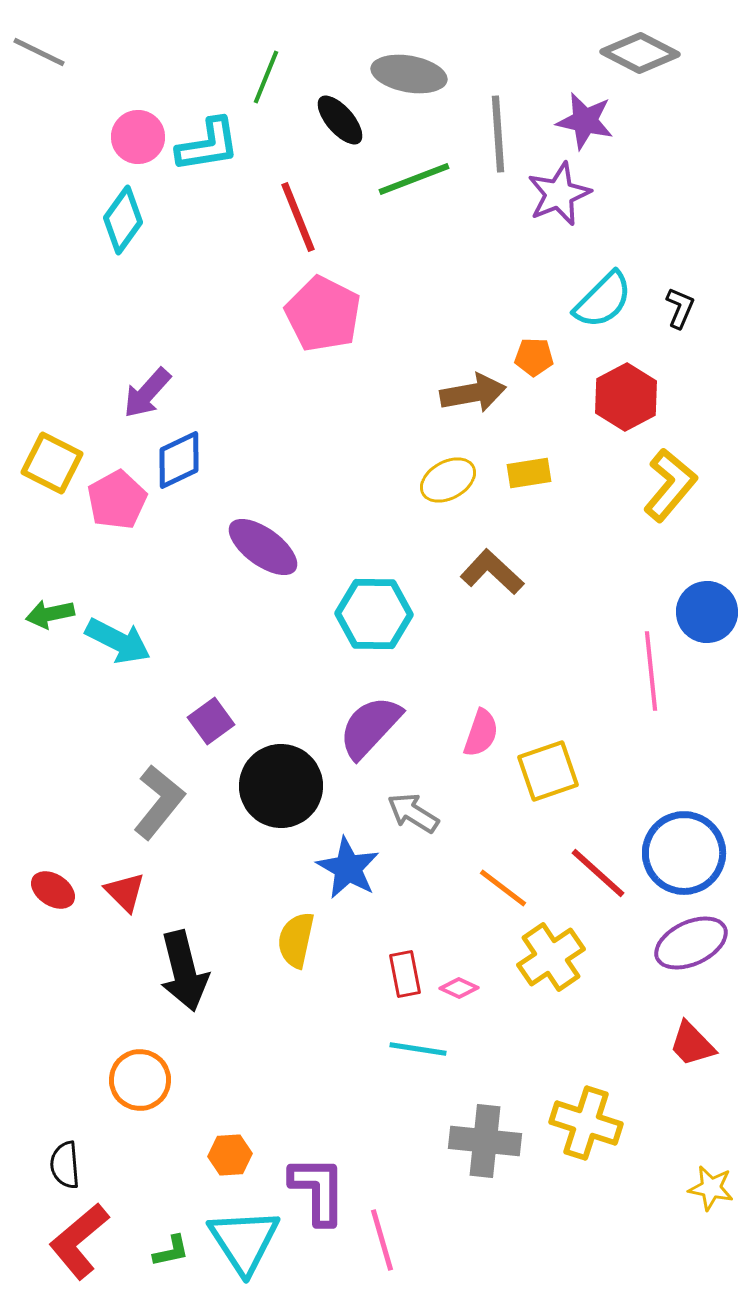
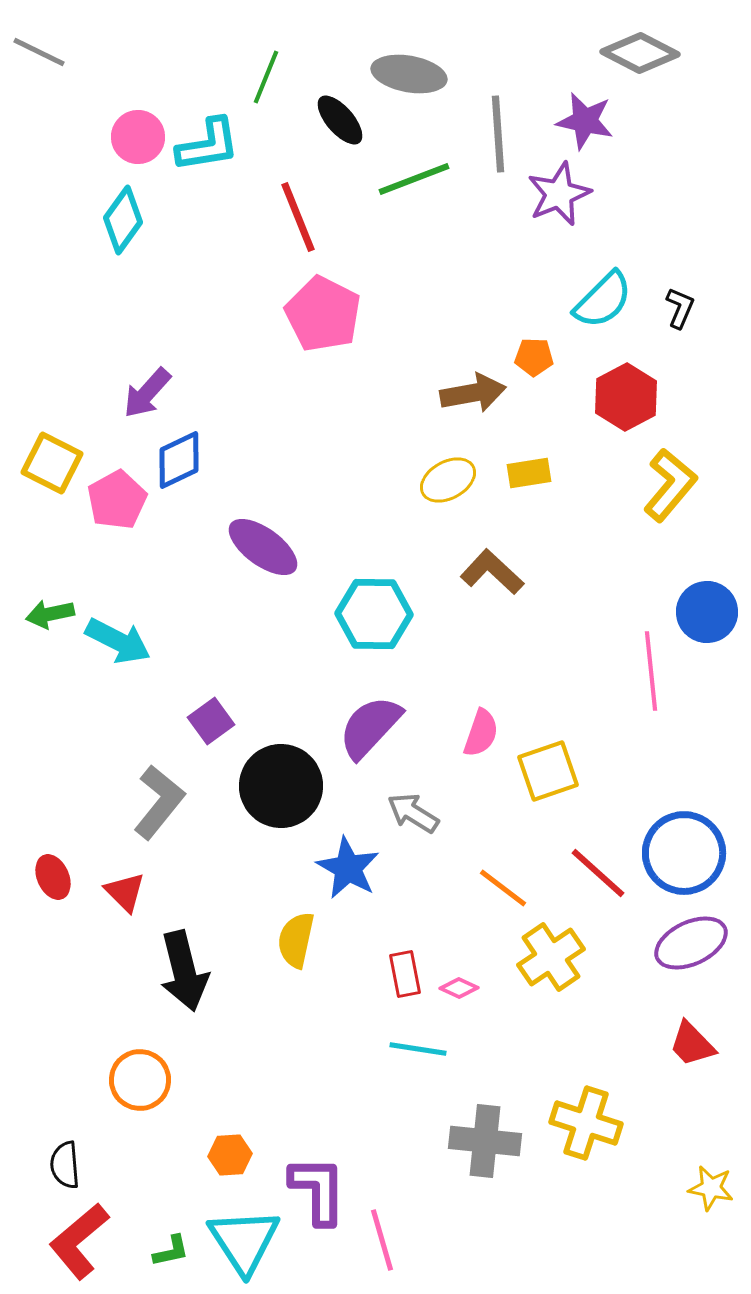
red ellipse at (53, 890): moved 13 px up; rotated 33 degrees clockwise
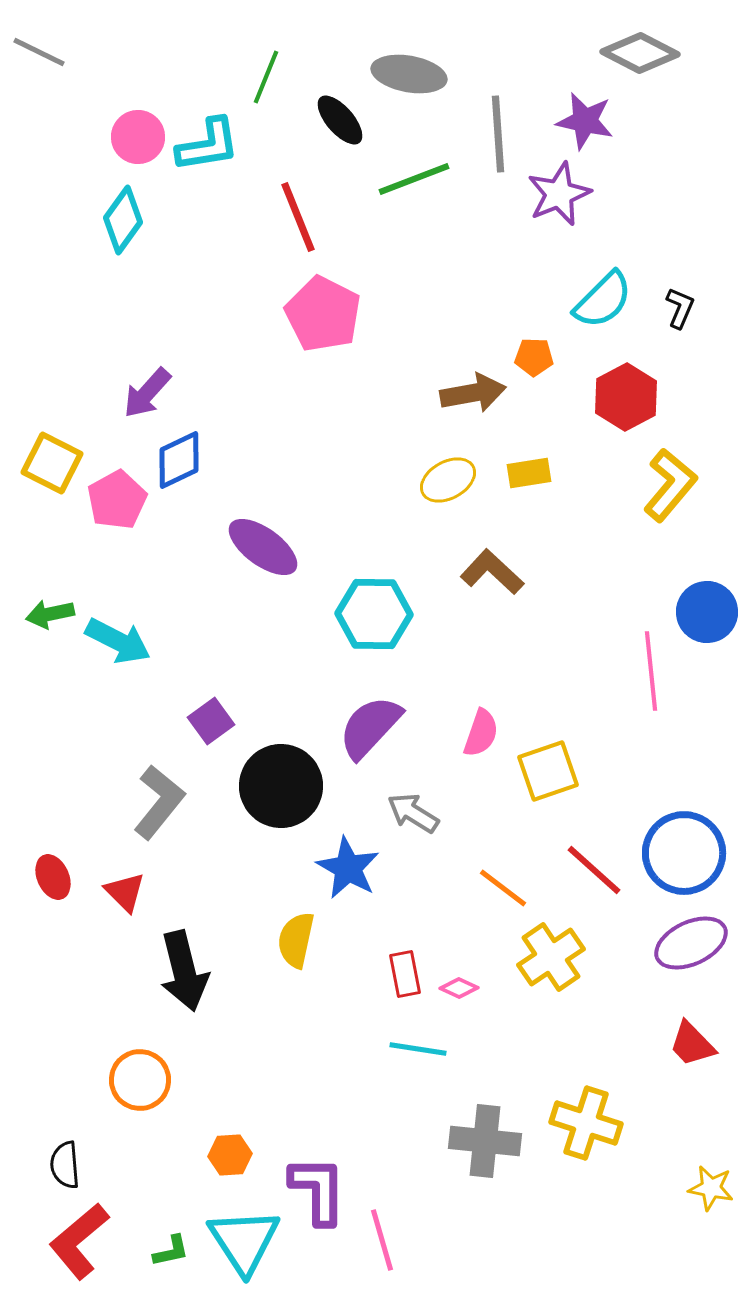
red line at (598, 873): moved 4 px left, 3 px up
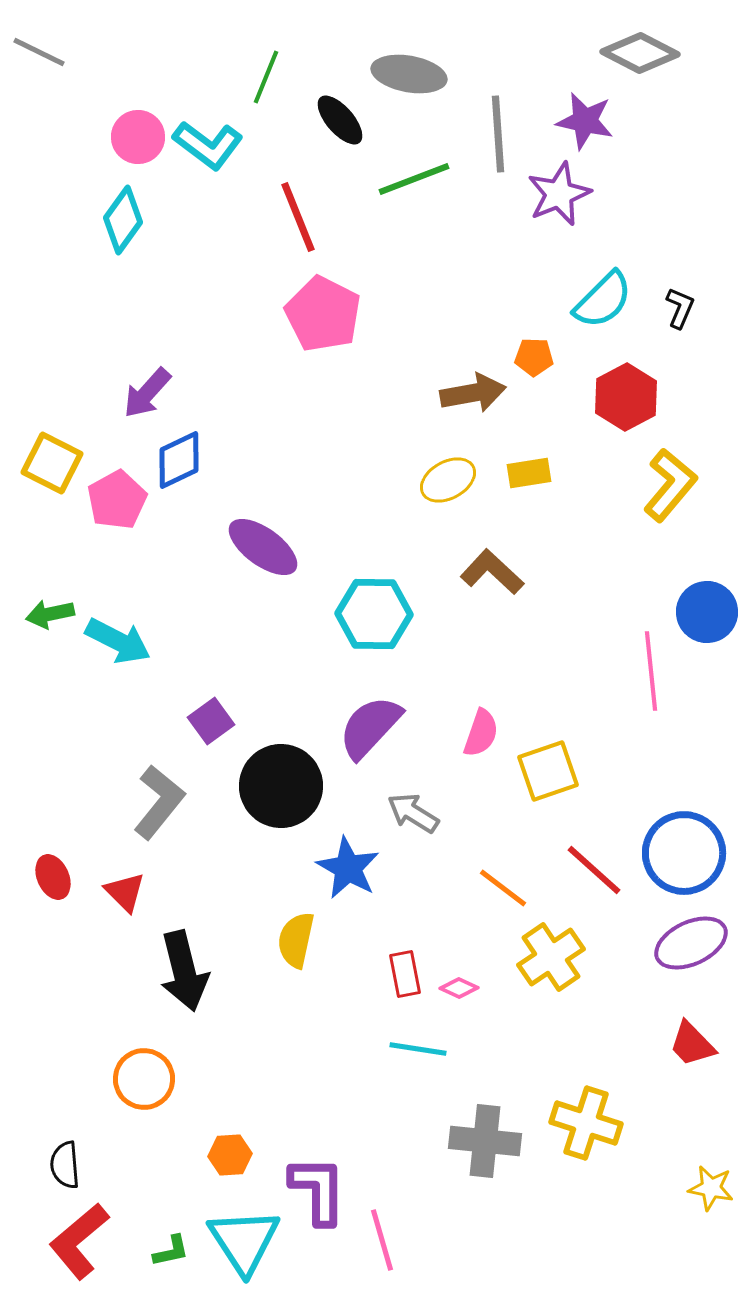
cyan L-shape at (208, 145): rotated 46 degrees clockwise
orange circle at (140, 1080): moved 4 px right, 1 px up
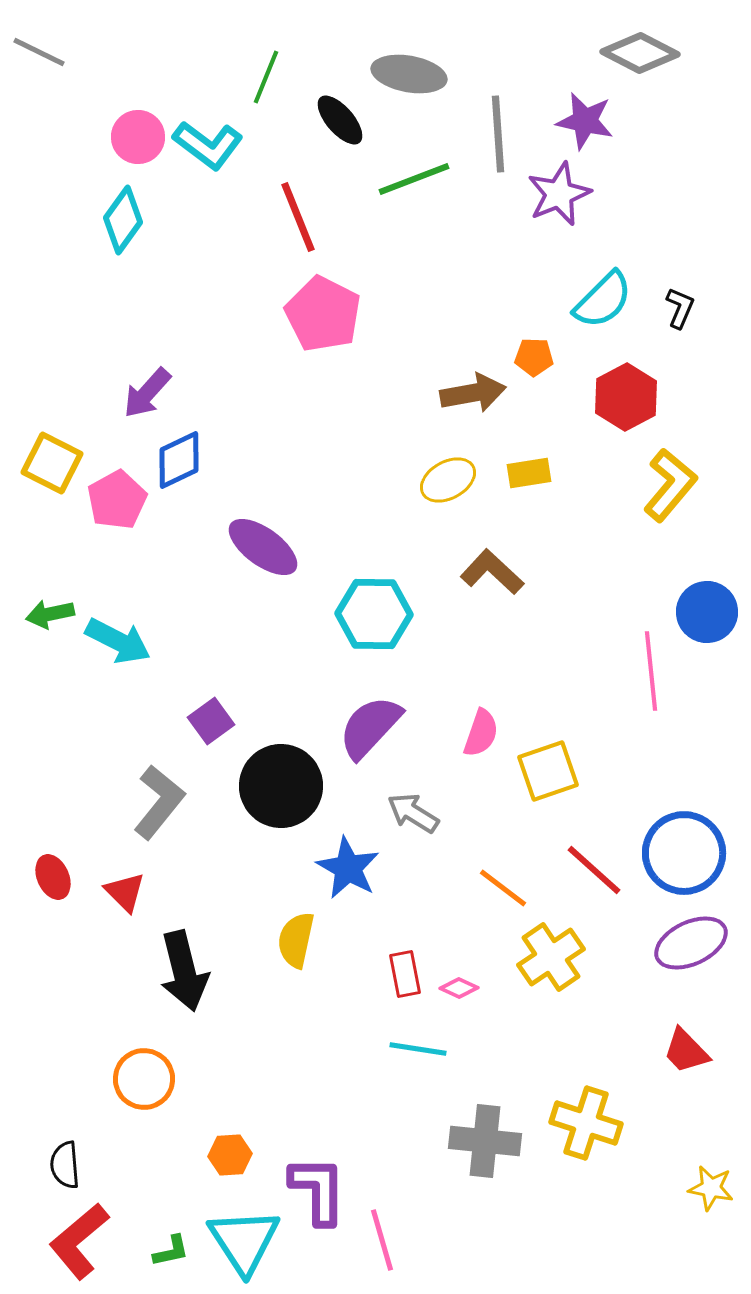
red trapezoid at (692, 1044): moved 6 px left, 7 px down
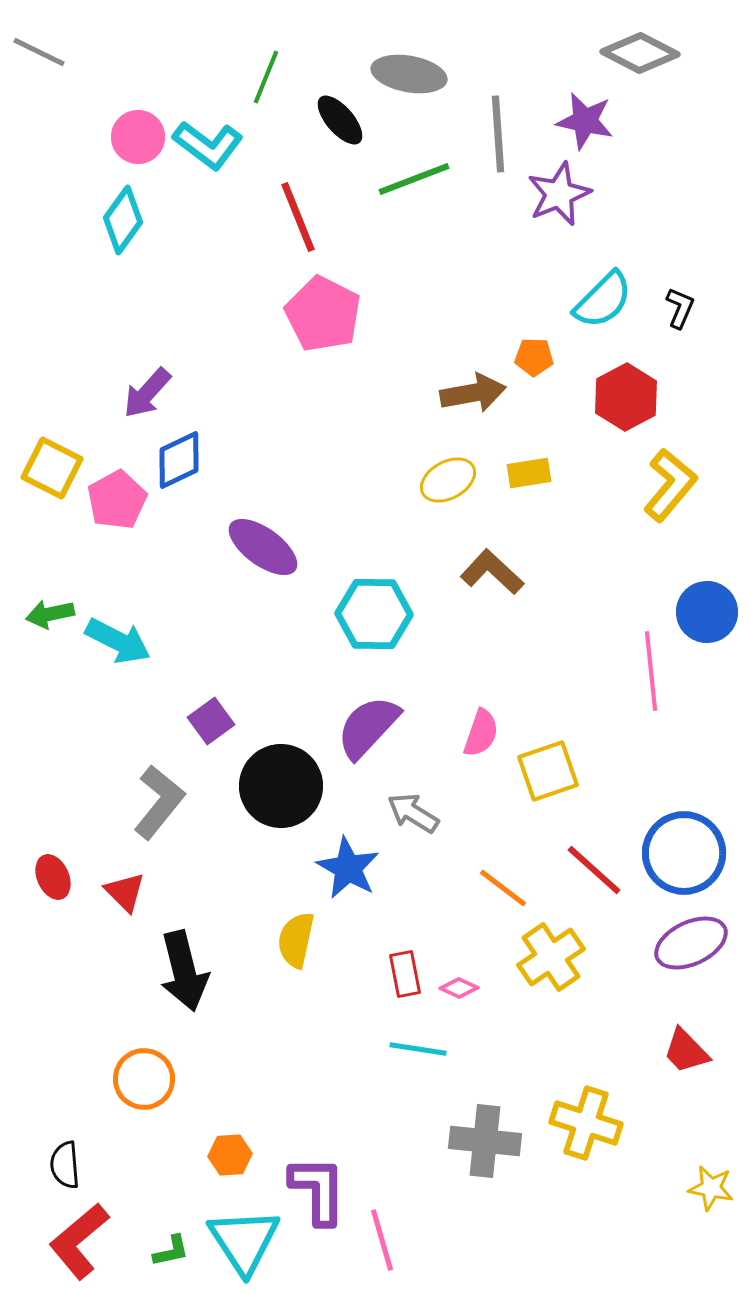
yellow square at (52, 463): moved 5 px down
purple semicircle at (370, 727): moved 2 px left
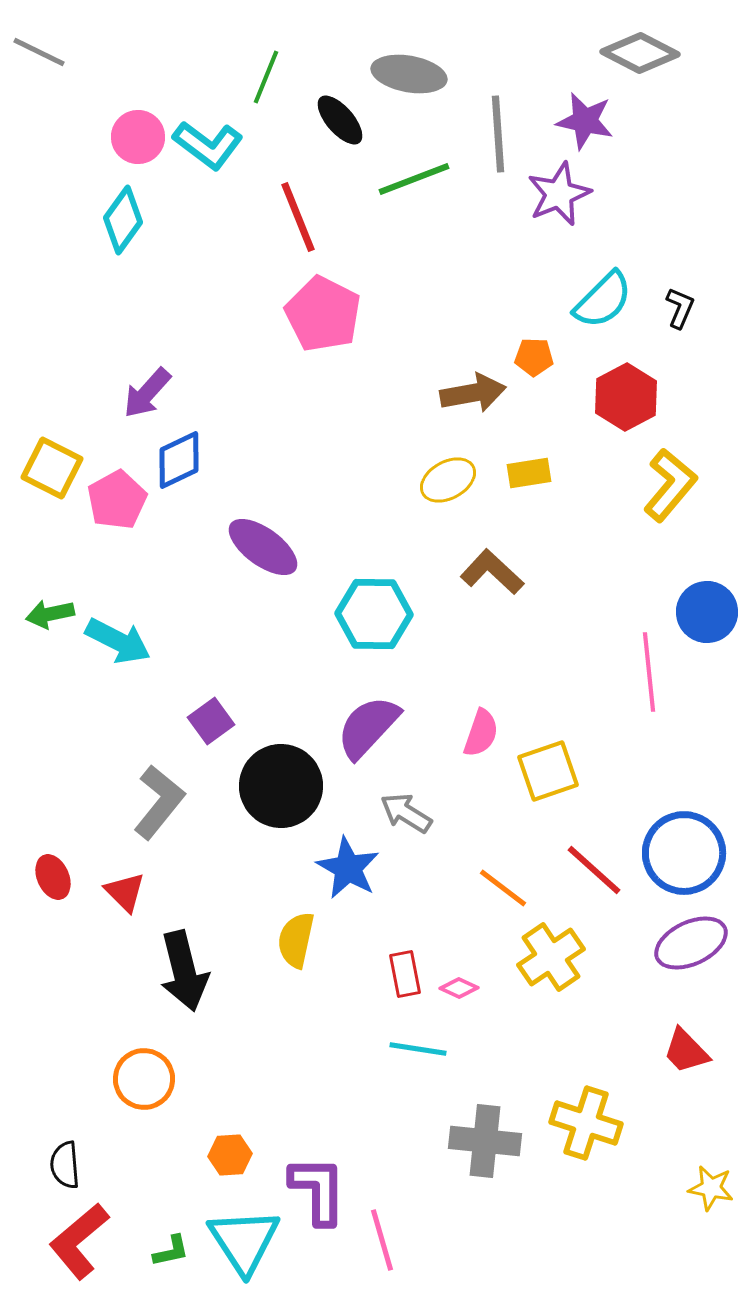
pink line at (651, 671): moved 2 px left, 1 px down
gray arrow at (413, 813): moved 7 px left
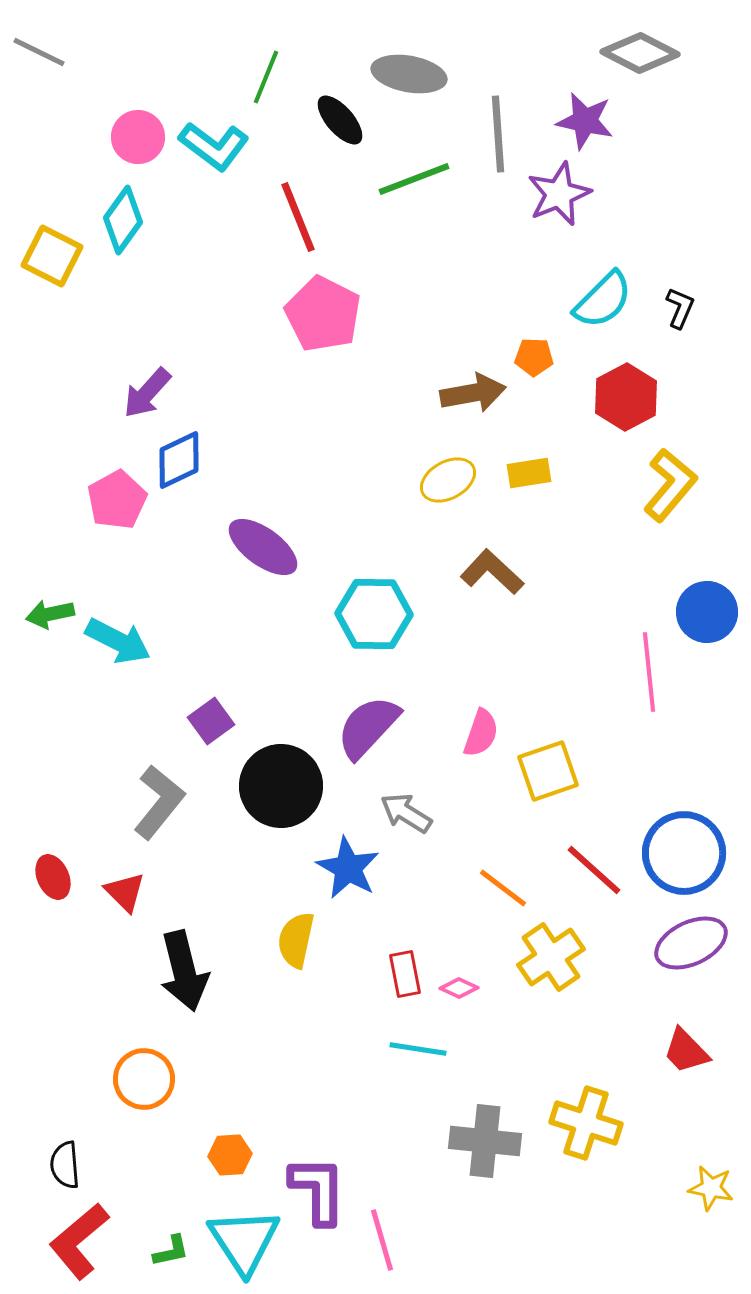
cyan L-shape at (208, 145): moved 6 px right, 1 px down
yellow square at (52, 468): moved 212 px up
